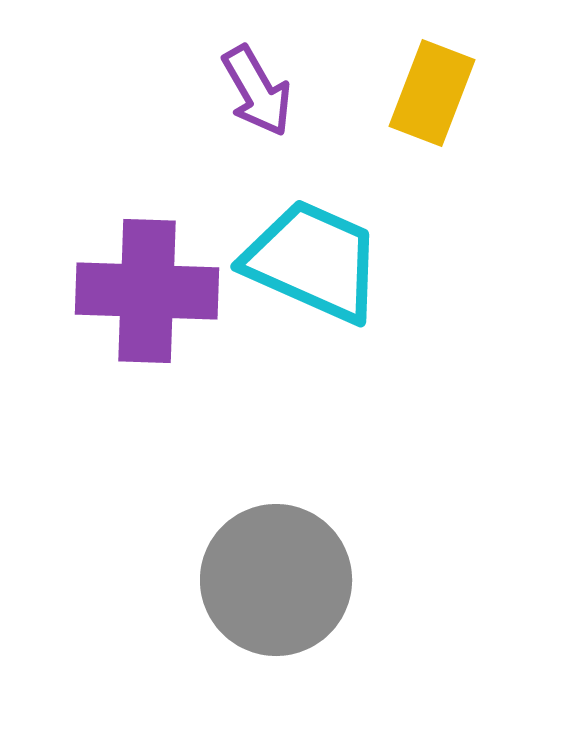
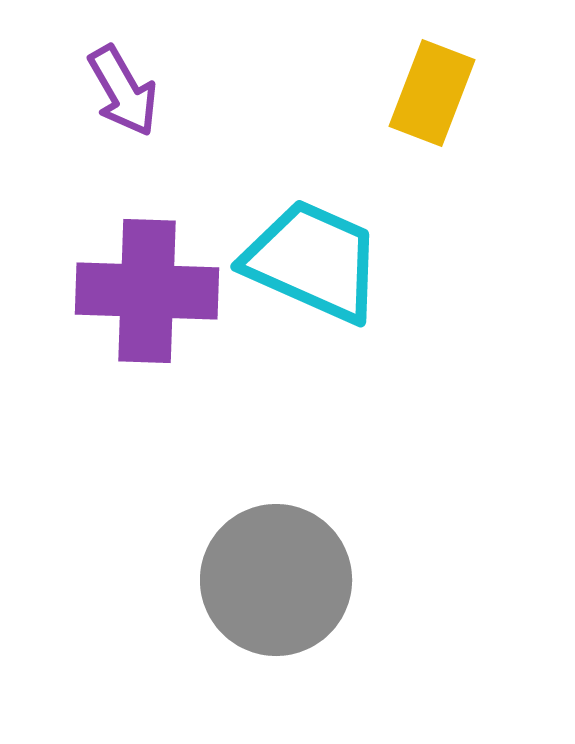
purple arrow: moved 134 px left
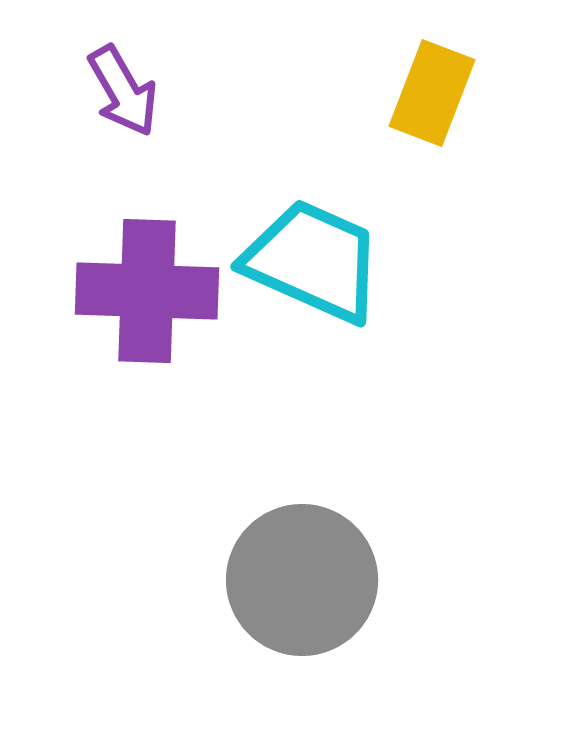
gray circle: moved 26 px right
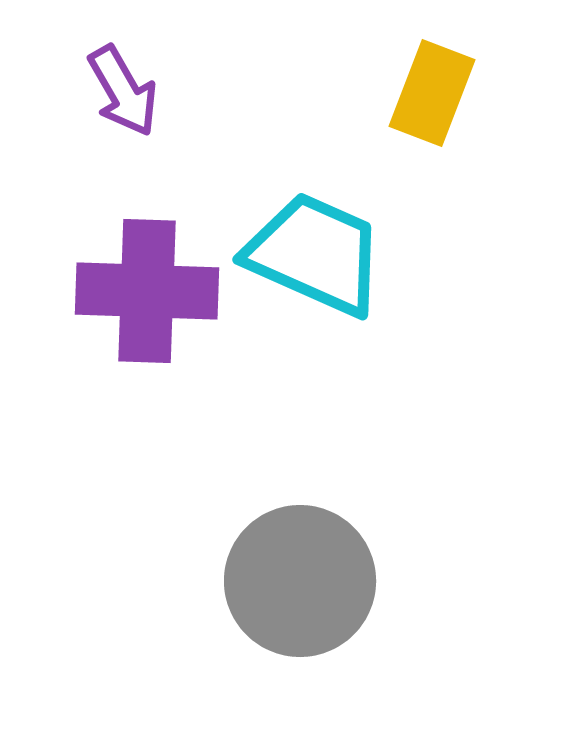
cyan trapezoid: moved 2 px right, 7 px up
gray circle: moved 2 px left, 1 px down
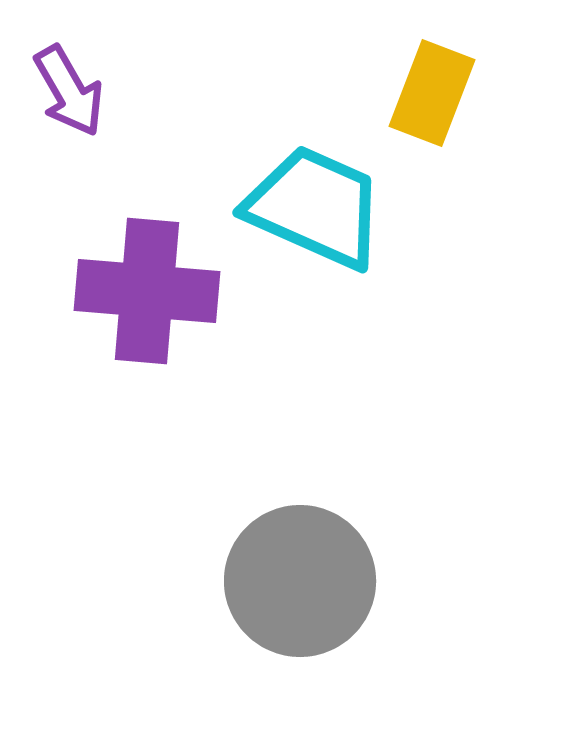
purple arrow: moved 54 px left
cyan trapezoid: moved 47 px up
purple cross: rotated 3 degrees clockwise
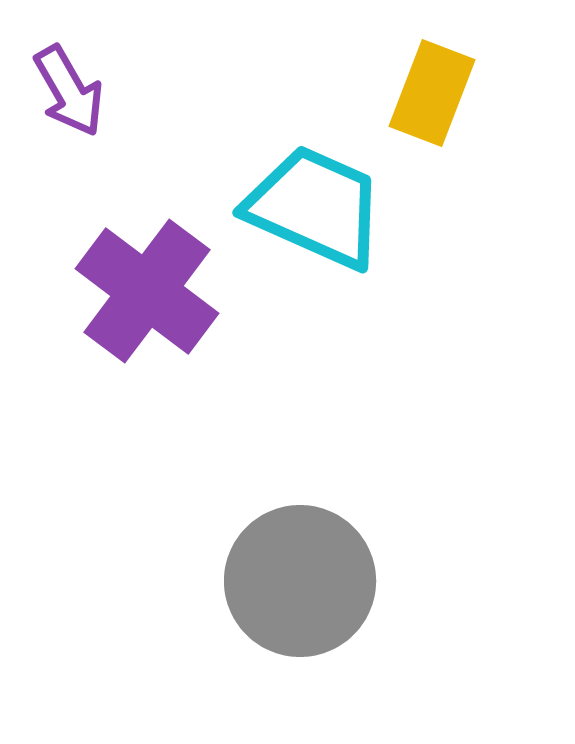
purple cross: rotated 32 degrees clockwise
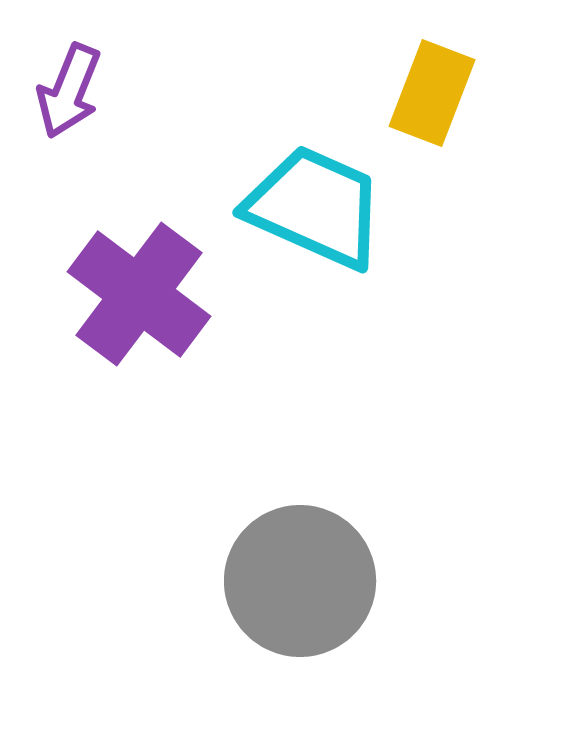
purple arrow: rotated 52 degrees clockwise
purple cross: moved 8 px left, 3 px down
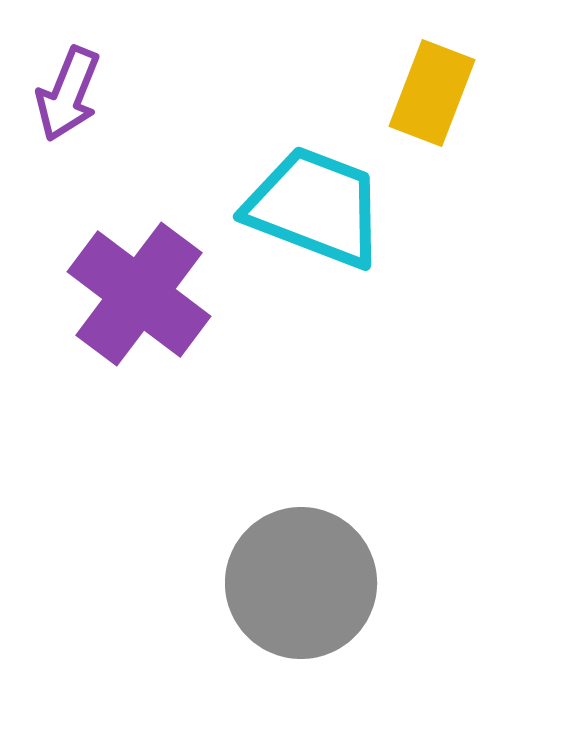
purple arrow: moved 1 px left, 3 px down
cyan trapezoid: rotated 3 degrees counterclockwise
gray circle: moved 1 px right, 2 px down
